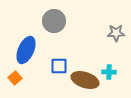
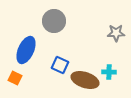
blue square: moved 1 px right, 1 px up; rotated 24 degrees clockwise
orange square: rotated 24 degrees counterclockwise
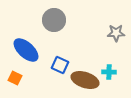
gray circle: moved 1 px up
blue ellipse: rotated 72 degrees counterclockwise
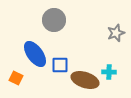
gray star: rotated 18 degrees counterclockwise
blue ellipse: moved 9 px right, 4 px down; rotated 12 degrees clockwise
blue square: rotated 24 degrees counterclockwise
orange square: moved 1 px right
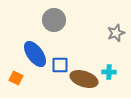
brown ellipse: moved 1 px left, 1 px up
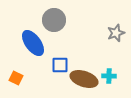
blue ellipse: moved 2 px left, 11 px up
cyan cross: moved 4 px down
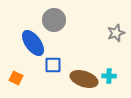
blue square: moved 7 px left
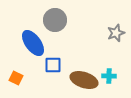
gray circle: moved 1 px right
brown ellipse: moved 1 px down
